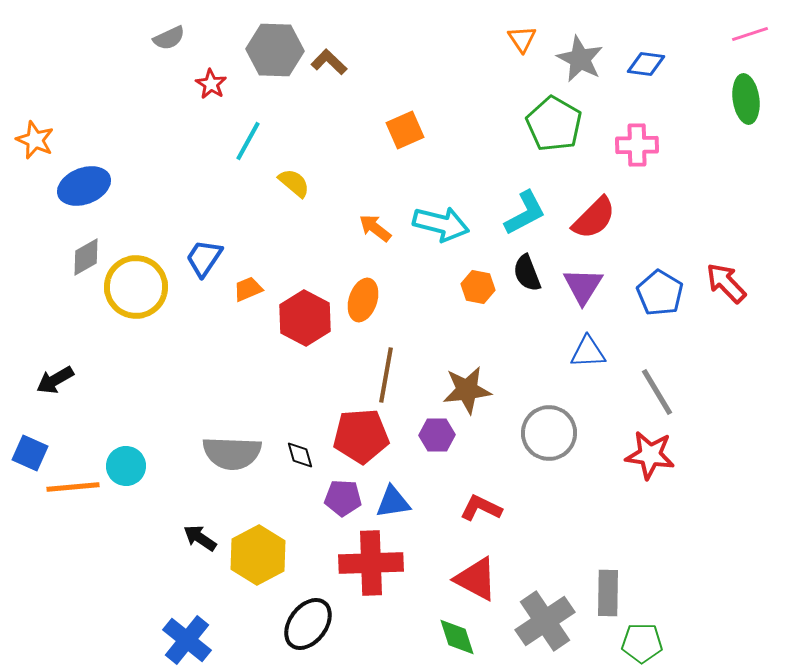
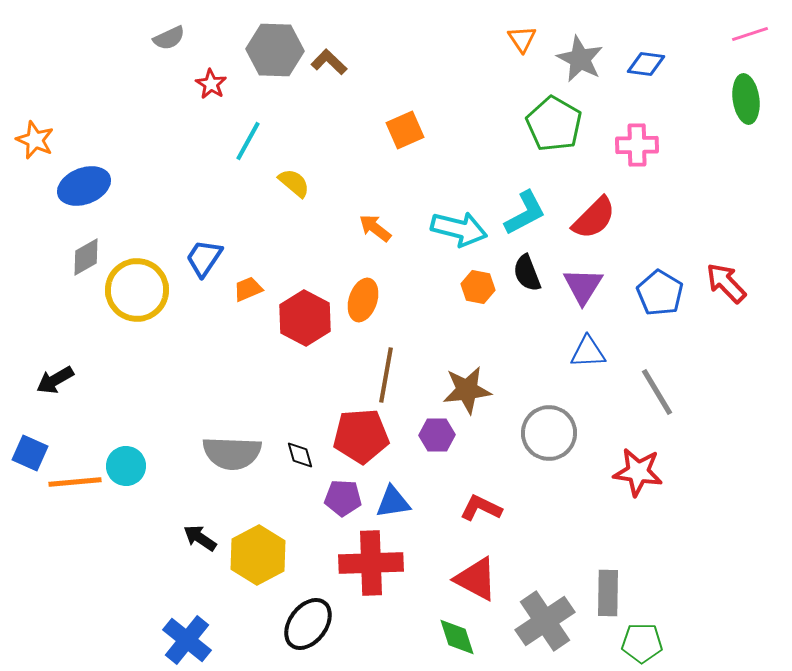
cyan arrow at (441, 224): moved 18 px right, 5 px down
yellow circle at (136, 287): moved 1 px right, 3 px down
red star at (650, 455): moved 12 px left, 17 px down
orange line at (73, 487): moved 2 px right, 5 px up
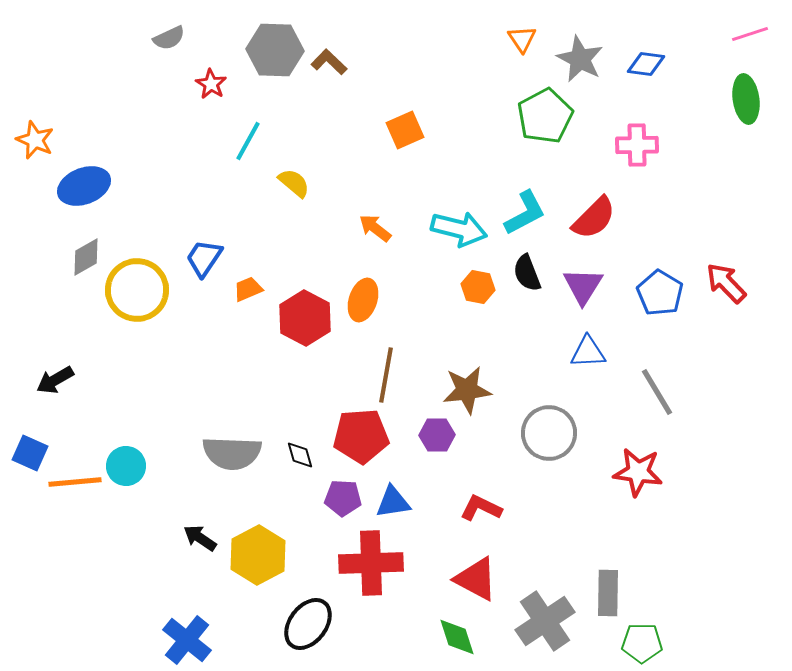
green pentagon at (554, 124): moved 9 px left, 8 px up; rotated 14 degrees clockwise
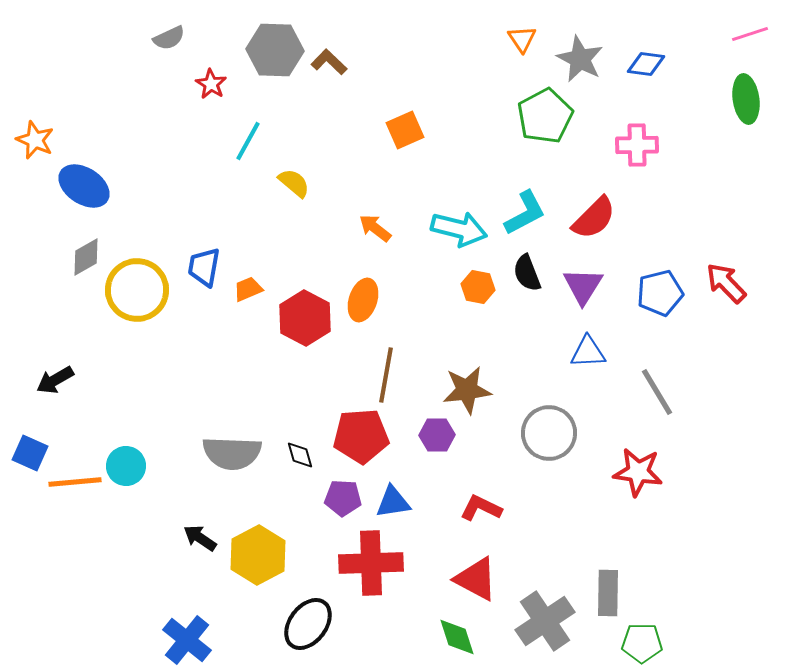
blue ellipse at (84, 186): rotated 54 degrees clockwise
blue trapezoid at (204, 258): moved 9 px down; rotated 24 degrees counterclockwise
blue pentagon at (660, 293): rotated 27 degrees clockwise
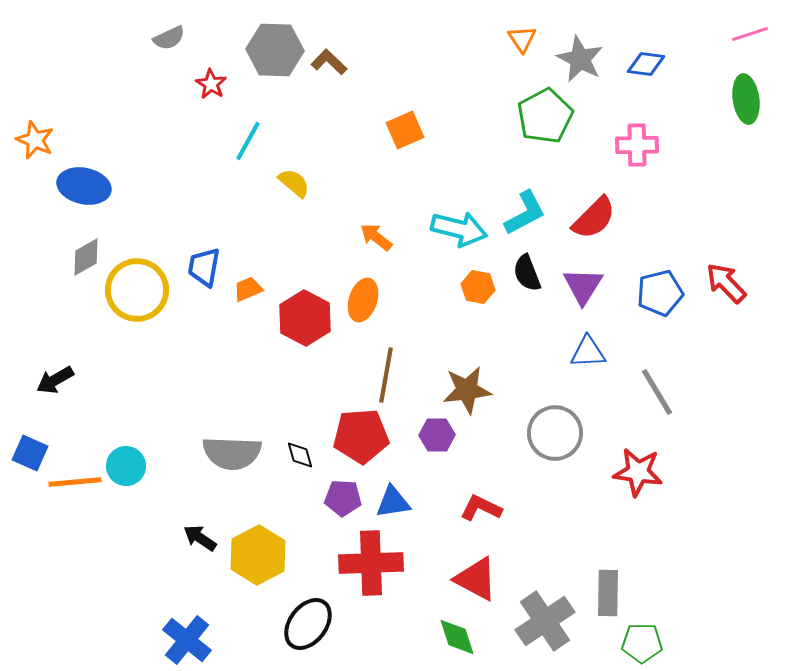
blue ellipse at (84, 186): rotated 21 degrees counterclockwise
orange arrow at (375, 228): moved 1 px right, 9 px down
gray circle at (549, 433): moved 6 px right
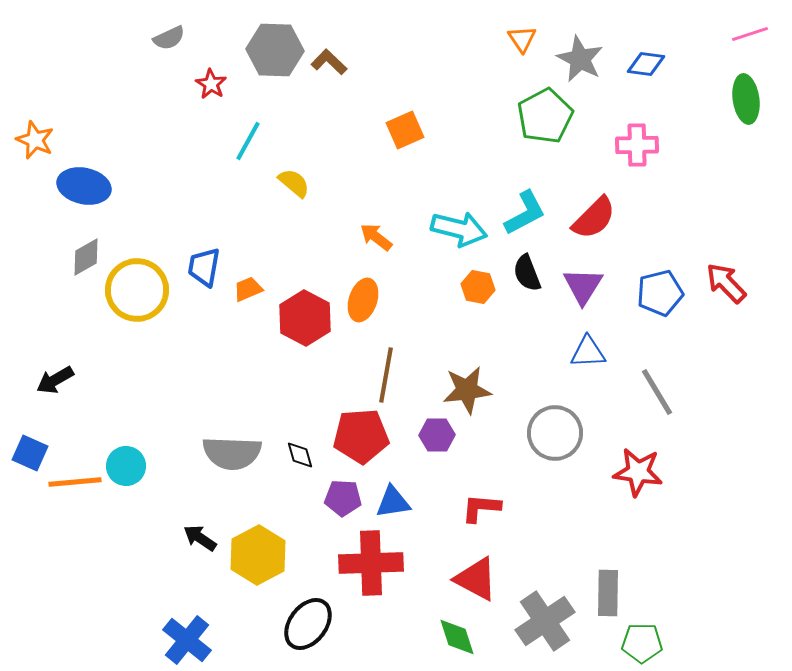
red L-shape at (481, 508): rotated 21 degrees counterclockwise
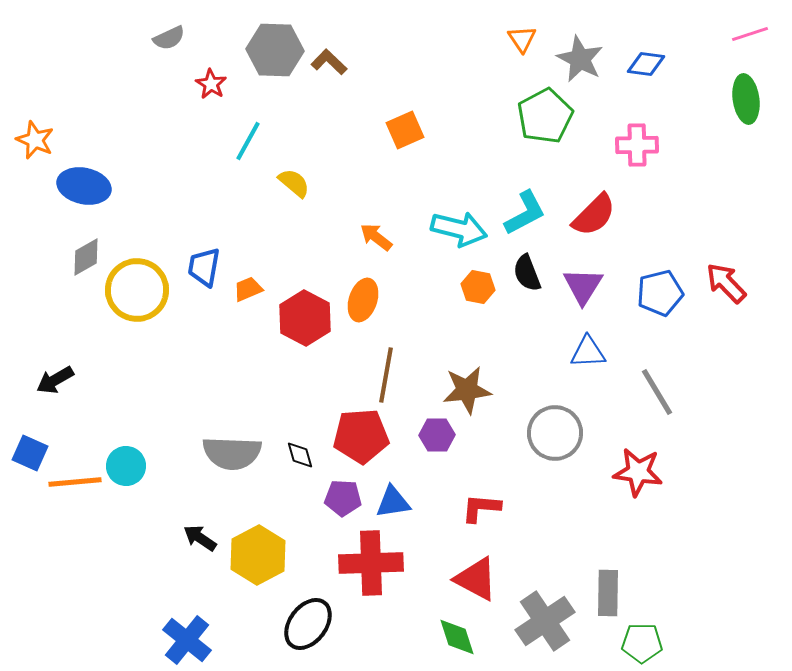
red semicircle at (594, 218): moved 3 px up
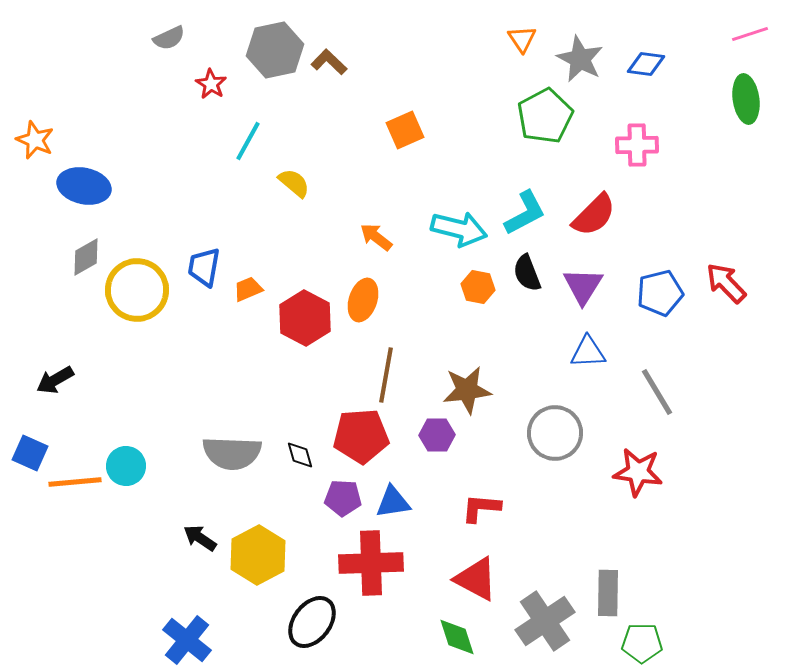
gray hexagon at (275, 50): rotated 14 degrees counterclockwise
black ellipse at (308, 624): moved 4 px right, 2 px up
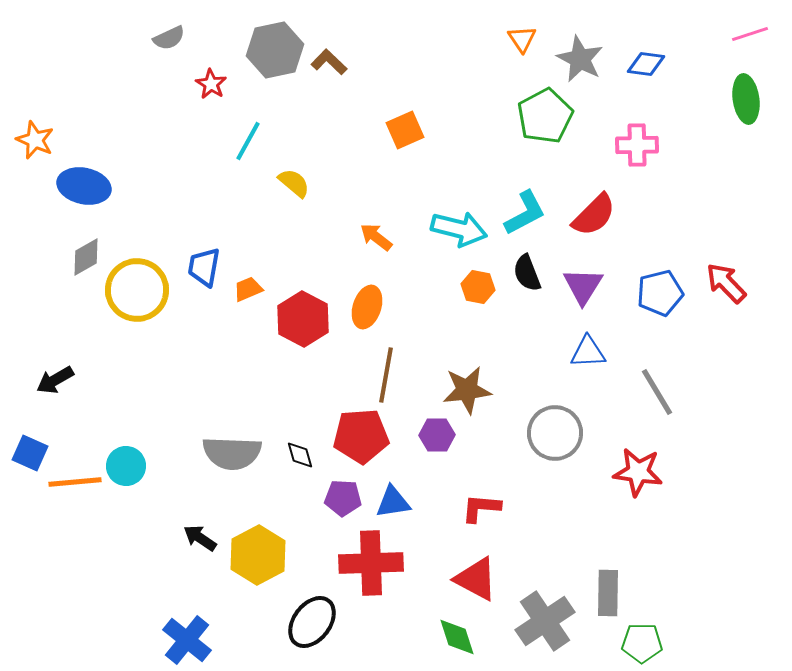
orange ellipse at (363, 300): moved 4 px right, 7 px down
red hexagon at (305, 318): moved 2 px left, 1 px down
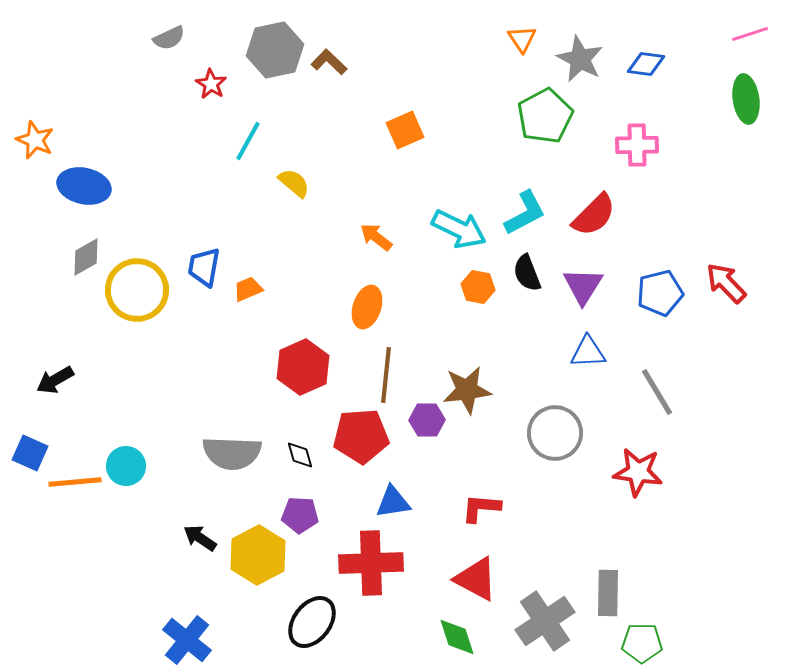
cyan arrow at (459, 229): rotated 12 degrees clockwise
red hexagon at (303, 319): moved 48 px down; rotated 8 degrees clockwise
brown line at (386, 375): rotated 4 degrees counterclockwise
purple hexagon at (437, 435): moved 10 px left, 15 px up
purple pentagon at (343, 498): moved 43 px left, 17 px down
